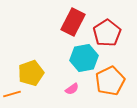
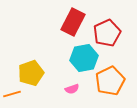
red pentagon: rotated 8 degrees clockwise
pink semicircle: rotated 16 degrees clockwise
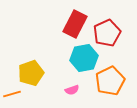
red rectangle: moved 2 px right, 2 px down
pink semicircle: moved 1 px down
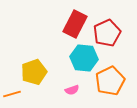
cyan hexagon: rotated 16 degrees clockwise
yellow pentagon: moved 3 px right, 1 px up
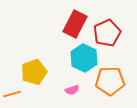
cyan hexagon: rotated 20 degrees clockwise
orange pentagon: rotated 24 degrees clockwise
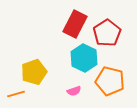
red pentagon: rotated 8 degrees counterclockwise
orange pentagon: rotated 16 degrees clockwise
pink semicircle: moved 2 px right, 1 px down
orange line: moved 4 px right
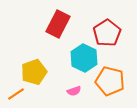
red rectangle: moved 17 px left
orange line: rotated 18 degrees counterclockwise
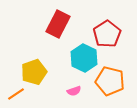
red pentagon: moved 1 px down
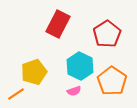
cyan hexagon: moved 4 px left, 8 px down
orange pentagon: moved 2 px right; rotated 20 degrees clockwise
